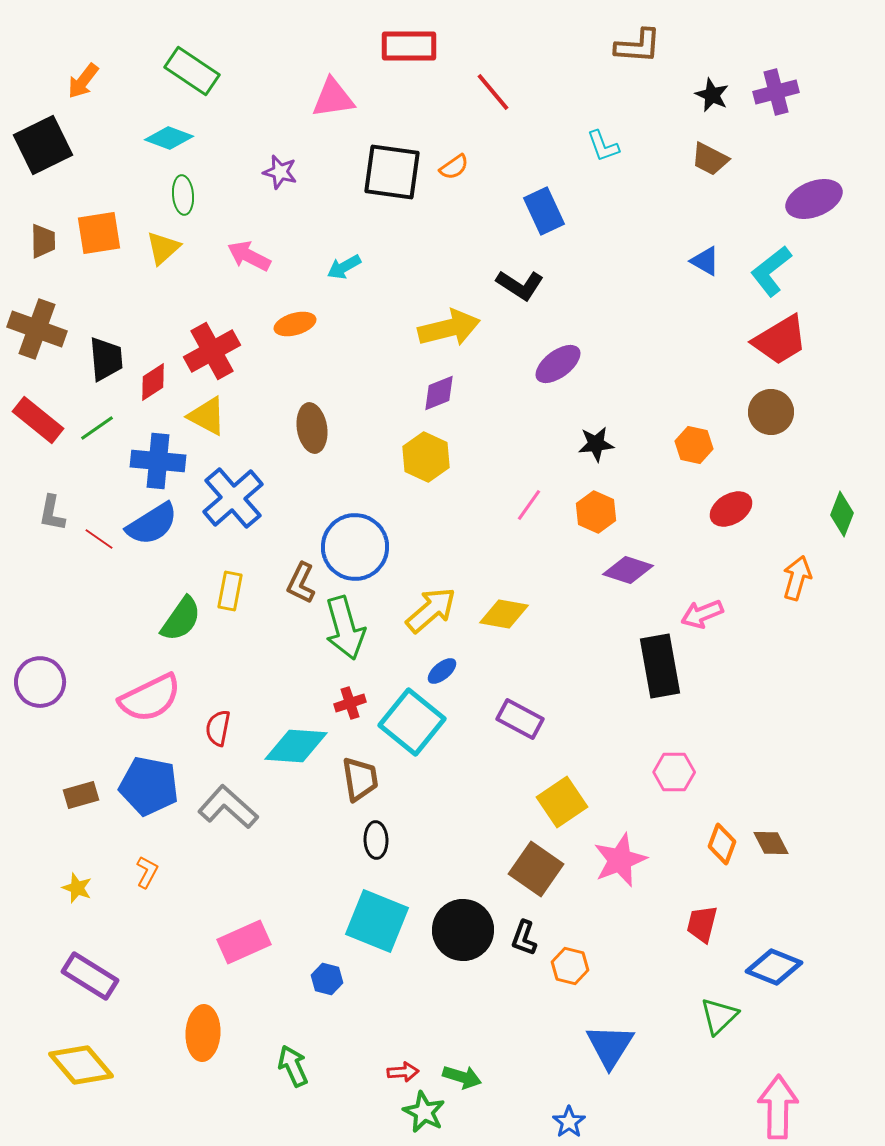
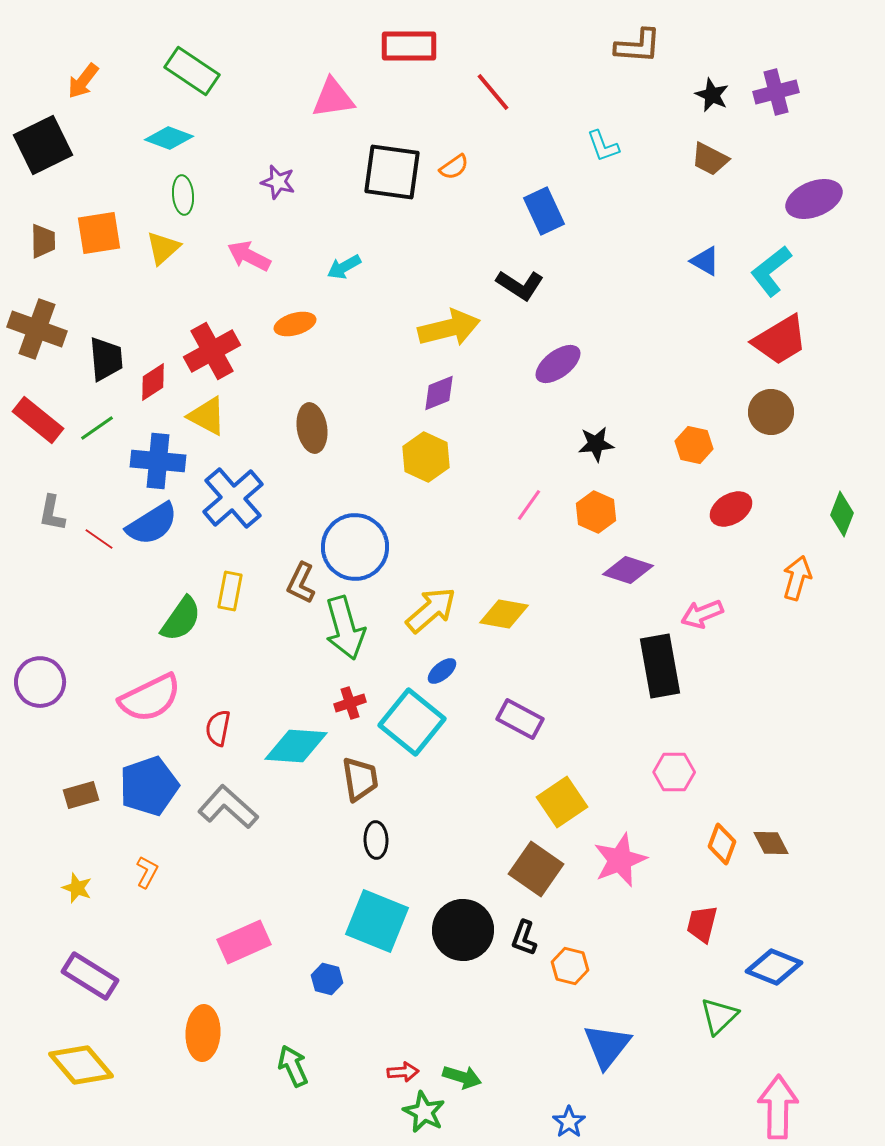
purple star at (280, 172): moved 2 px left, 10 px down
blue pentagon at (149, 786): rotated 30 degrees counterclockwise
blue triangle at (610, 1046): moved 3 px left; rotated 6 degrees clockwise
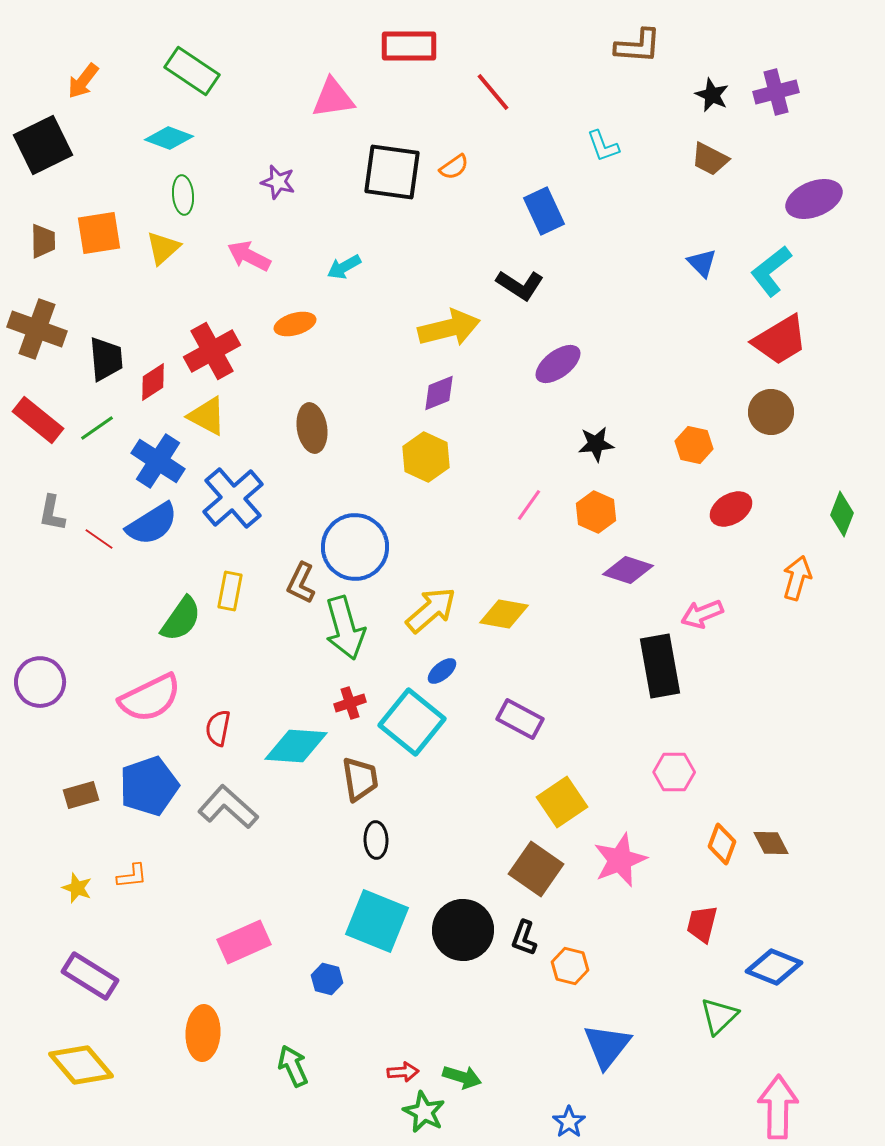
blue triangle at (705, 261): moved 3 px left, 2 px down; rotated 16 degrees clockwise
blue cross at (158, 461): rotated 28 degrees clockwise
orange L-shape at (147, 872): moved 15 px left, 4 px down; rotated 56 degrees clockwise
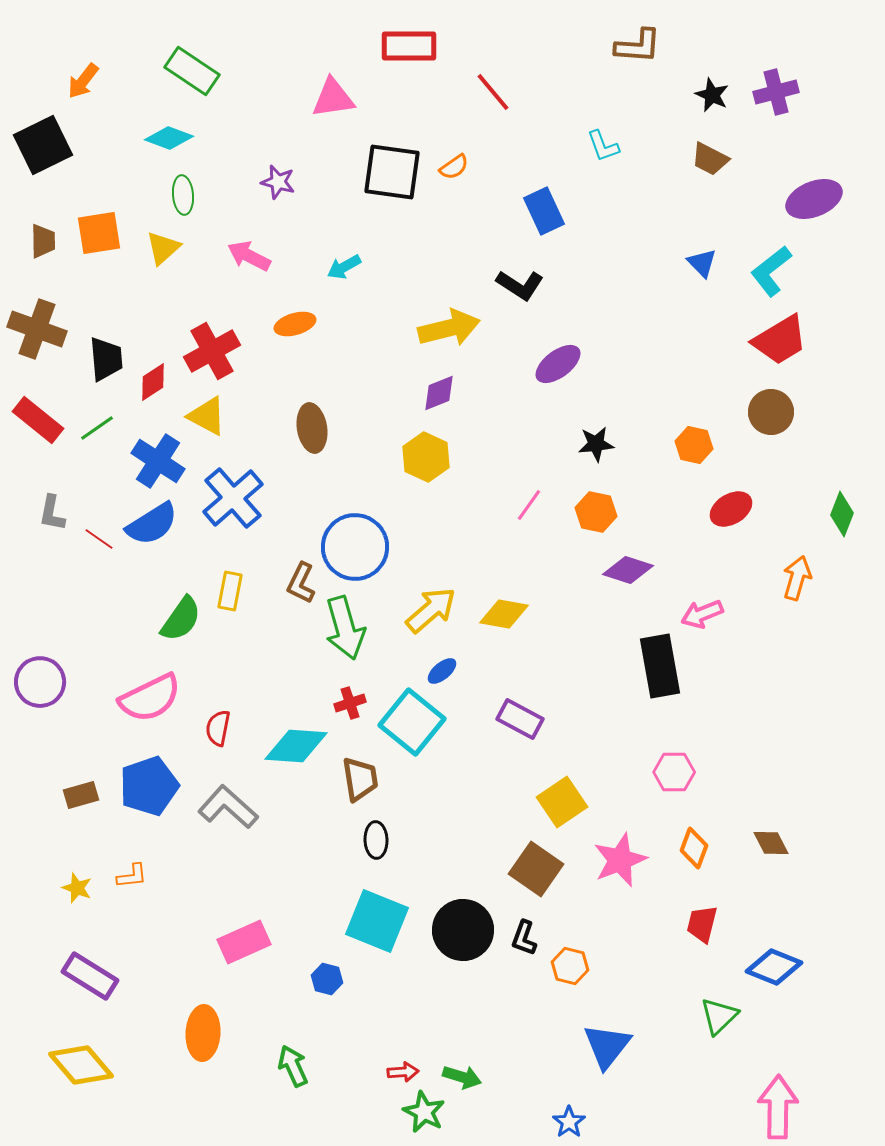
orange hexagon at (596, 512): rotated 12 degrees counterclockwise
orange diamond at (722, 844): moved 28 px left, 4 px down
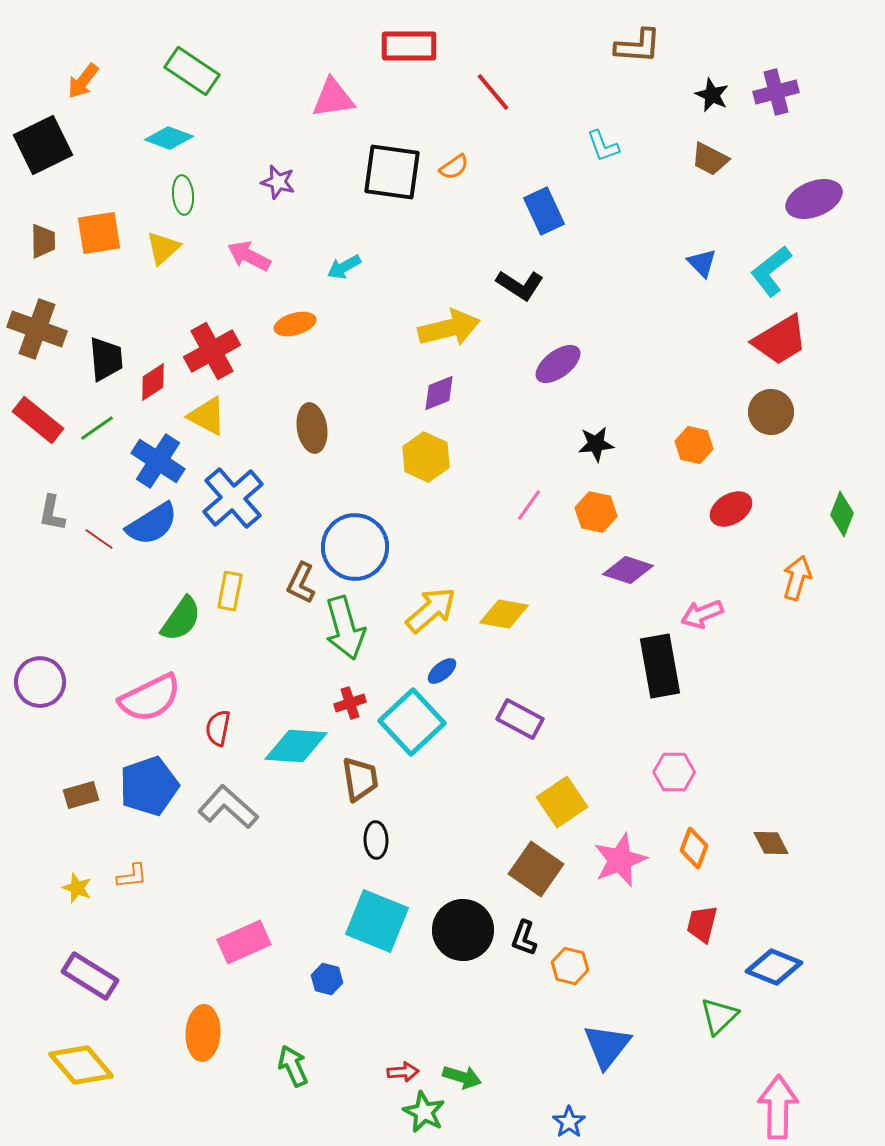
cyan square at (412, 722): rotated 8 degrees clockwise
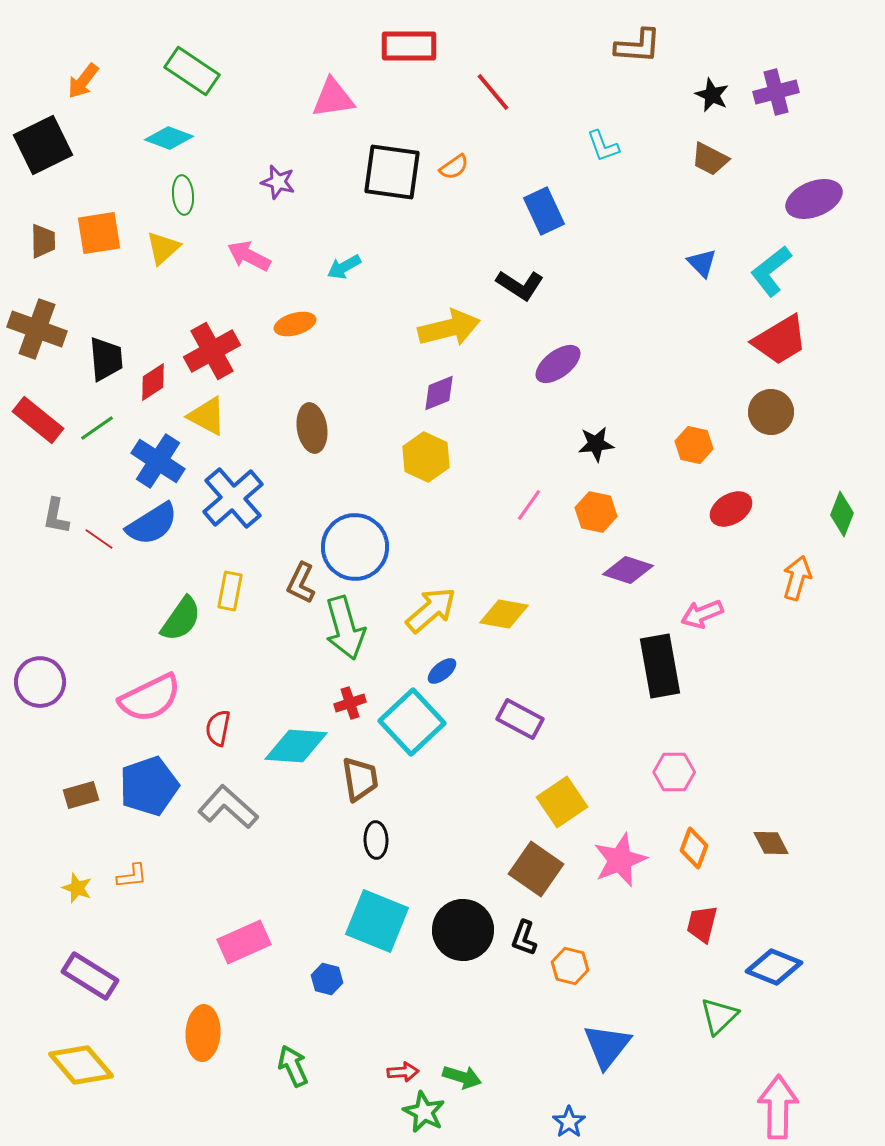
gray L-shape at (52, 513): moved 4 px right, 3 px down
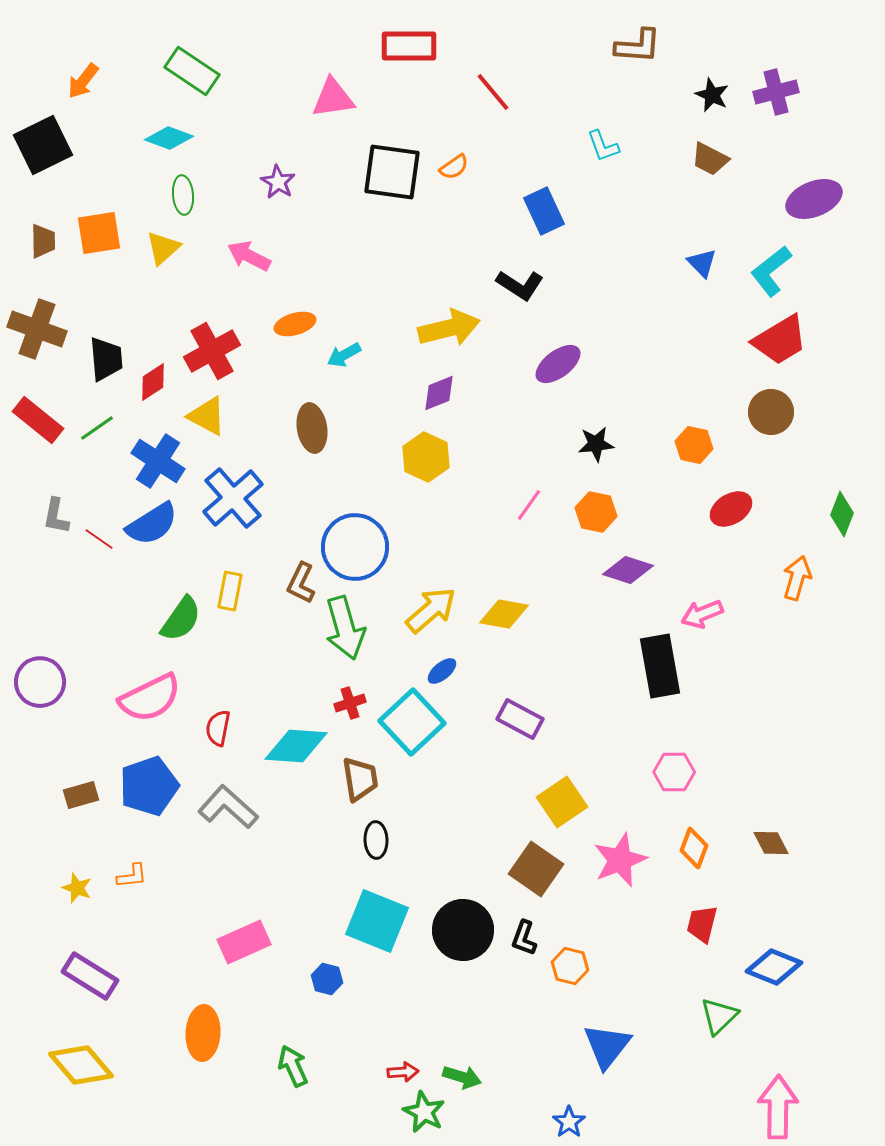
purple star at (278, 182): rotated 16 degrees clockwise
cyan arrow at (344, 267): moved 88 px down
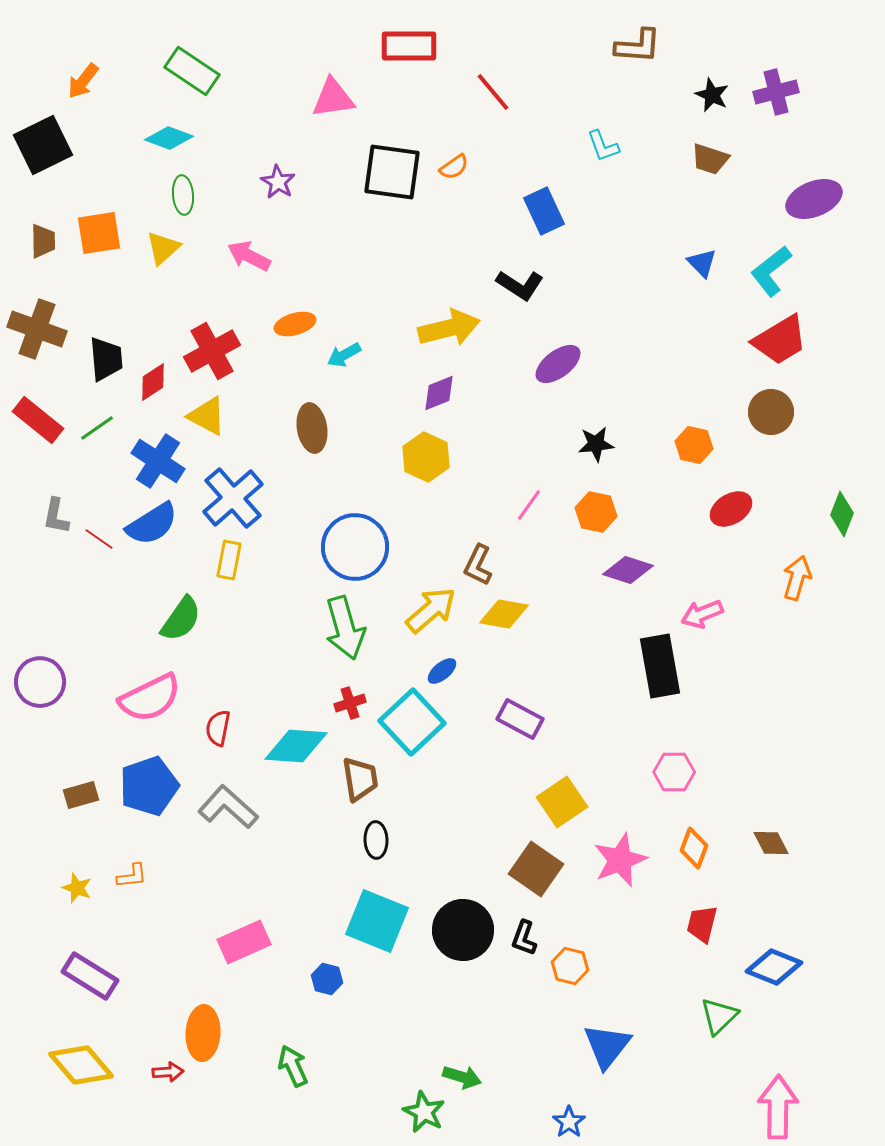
brown trapezoid at (710, 159): rotated 9 degrees counterclockwise
brown L-shape at (301, 583): moved 177 px right, 18 px up
yellow rectangle at (230, 591): moved 1 px left, 31 px up
red arrow at (403, 1072): moved 235 px left
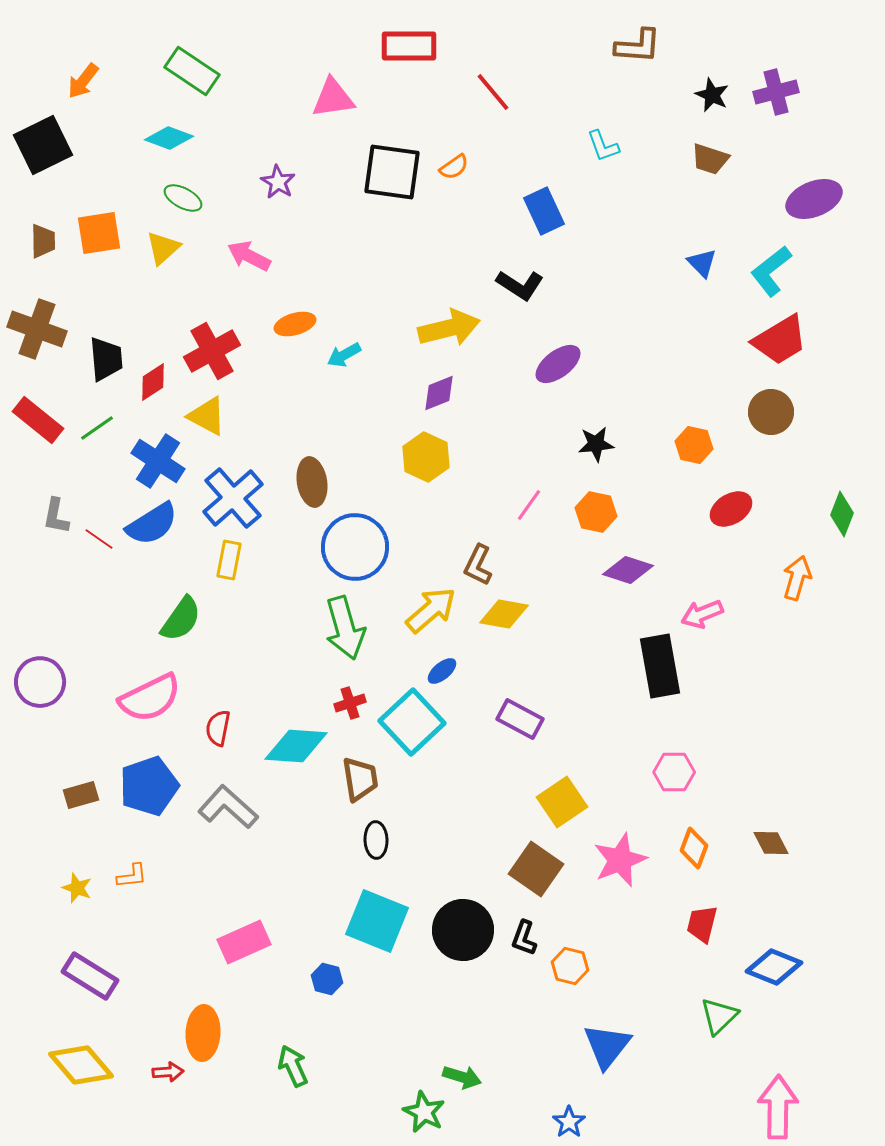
green ellipse at (183, 195): moved 3 px down; rotated 57 degrees counterclockwise
brown ellipse at (312, 428): moved 54 px down
